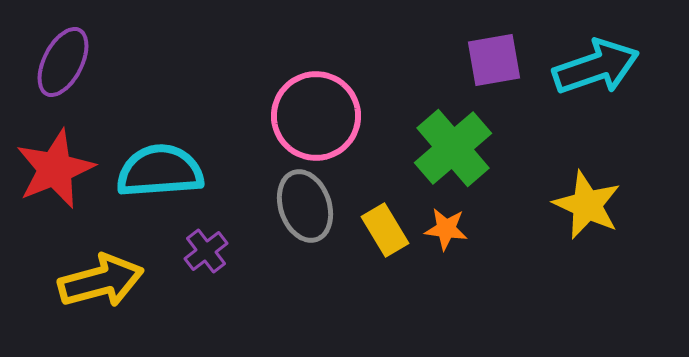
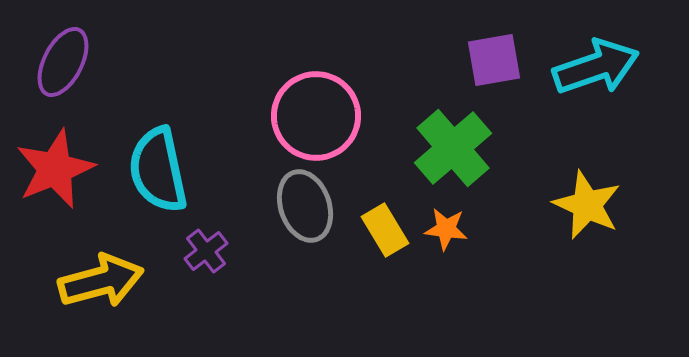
cyan semicircle: moved 2 px left, 1 px up; rotated 98 degrees counterclockwise
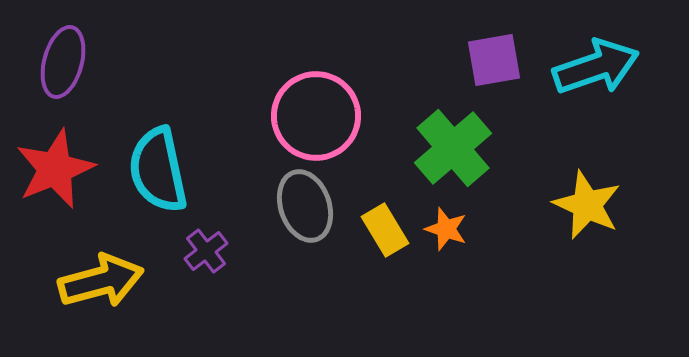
purple ellipse: rotated 12 degrees counterclockwise
orange star: rotated 12 degrees clockwise
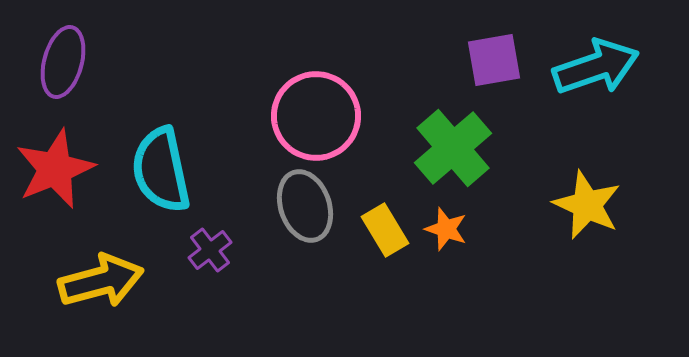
cyan semicircle: moved 3 px right
purple cross: moved 4 px right, 1 px up
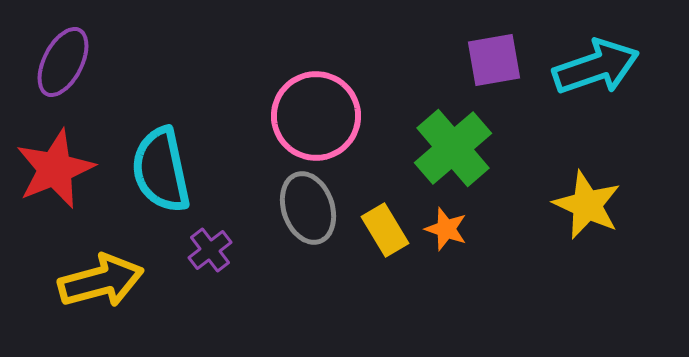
purple ellipse: rotated 12 degrees clockwise
gray ellipse: moved 3 px right, 2 px down
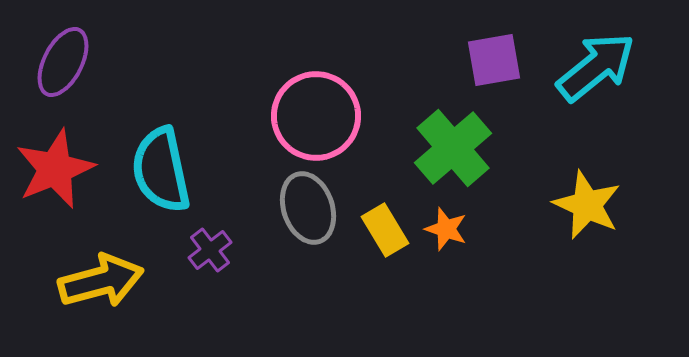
cyan arrow: rotated 20 degrees counterclockwise
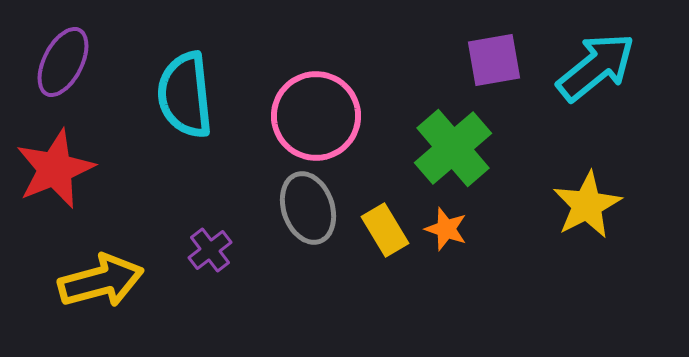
cyan semicircle: moved 24 px right, 75 px up; rotated 6 degrees clockwise
yellow star: rotated 20 degrees clockwise
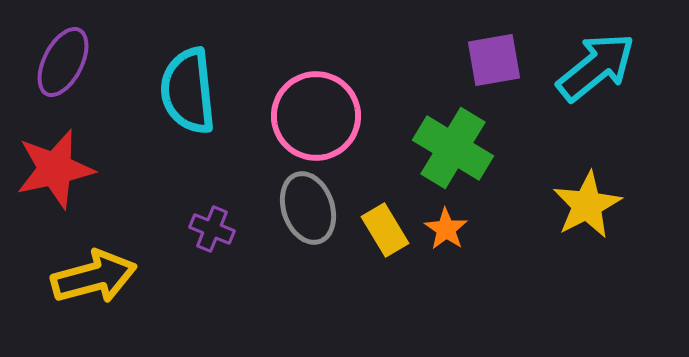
cyan semicircle: moved 3 px right, 4 px up
green cross: rotated 18 degrees counterclockwise
red star: rotated 10 degrees clockwise
orange star: rotated 15 degrees clockwise
purple cross: moved 2 px right, 21 px up; rotated 30 degrees counterclockwise
yellow arrow: moved 7 px left, 4 px up
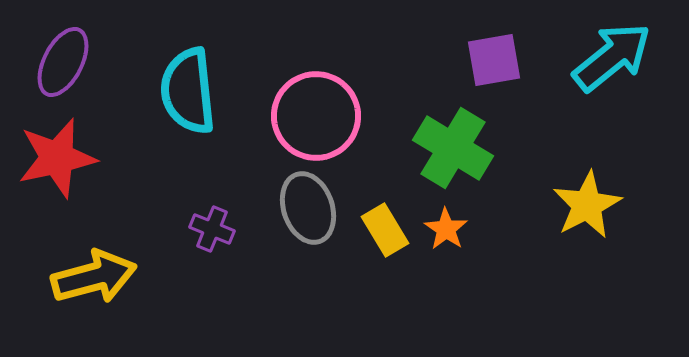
cyan arrow: moved 16 px right, 10 px up
red star: moved 2 px right, 11 px up
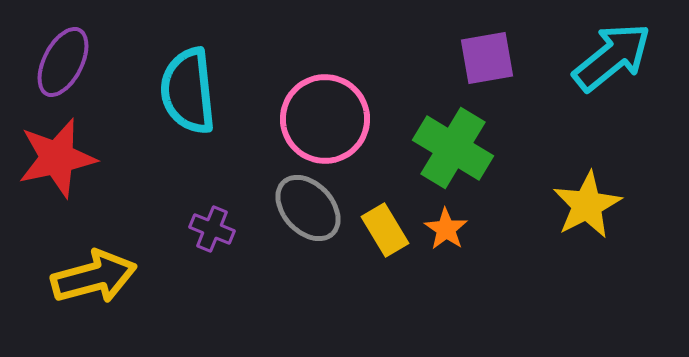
purple square: moved 7 px left, 2 px up
pink circle: moved 9 px right, 3 px down
gray ellipse: rotated 24 degrees counterclockwise
